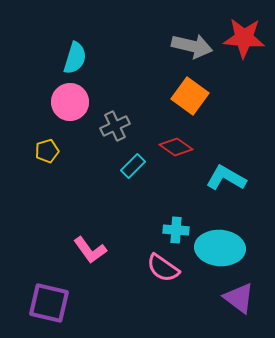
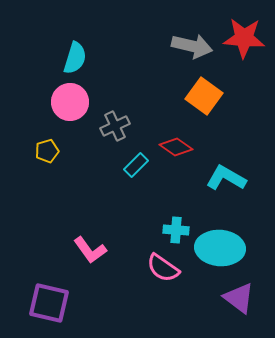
orange square: moved 14 px right
cyan rectangle: moved 3 px right, 1 px up
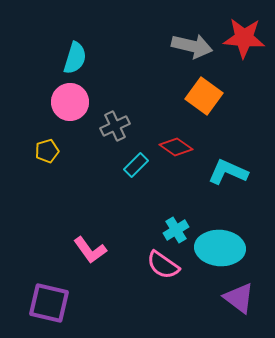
cyan L-shape: moved 2 px right, 6 px up; rotated 6 degrees counterclockwise
cyan cross: rotated 35 degrees counterclockwise
pink semicircle: moved 3 px up
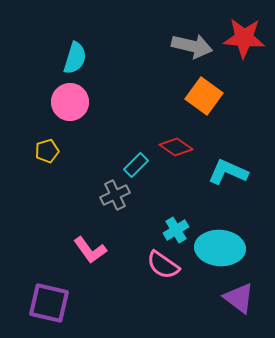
gray cross: moved 69 px down
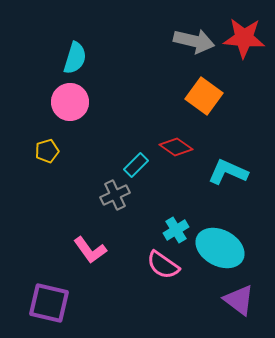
gray arrow: moved 2 px right, 5 px up
cyan ellipse: rotated 24 degrees clockwise
purple triangle: moved 2 px down
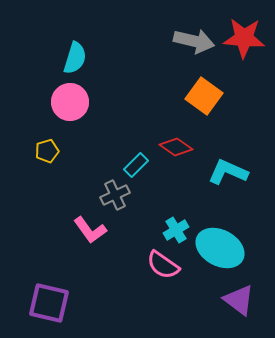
pink L-shape: moved 20 px up
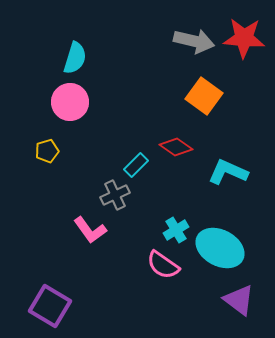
purple square: moved 1 px right, 3 px down; rotated 18 degrees clockwise
